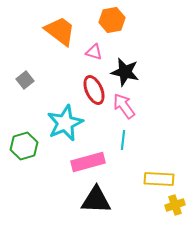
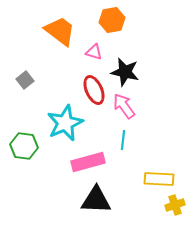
green hexagon: rotated 24 degrees clockwise
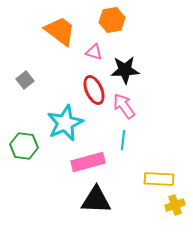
black star: moved 2 px up; rotated 16 degrees counterclockwise
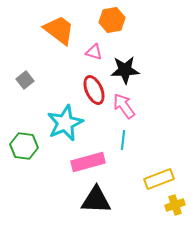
orange trapezoid: moved 1 px left, 1 px up
yellow rectangle: rotated 24 degrees counterclockwise
